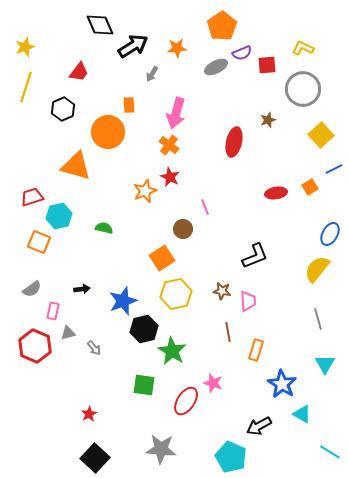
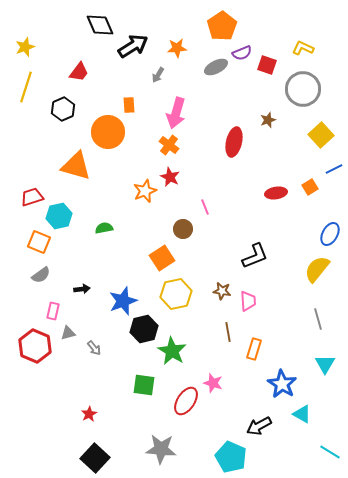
red square at (267, 65): rotated 24 degrees clockwise
gray arrow at (152, 74): moved 6 px right, 1 px down
green semicircle at (104, 228): rotated 24 degrees counterclockwise
gray semicircle at (32, 289): moved 9 px right, 14 px up
orange rectangle at (256, 350): moved 2 px left, 1 px up
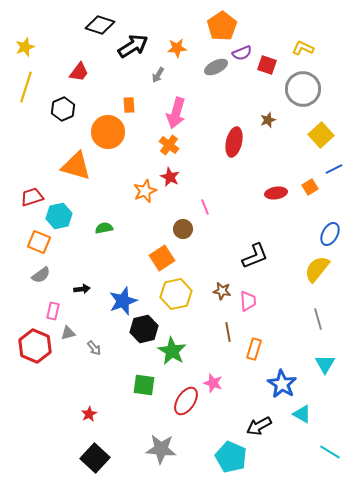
black diamond at (100, 25): rotated 48 degrees counterclockwise
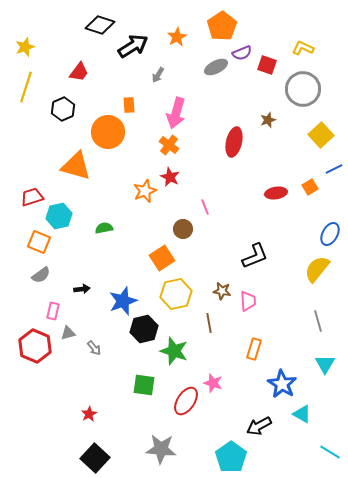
orange star at (177, 48): moved 11 px up; rotated 24 degrees counterclockwise
gray line at (318, 319): moved 2 px down
brown line at (228, 332): moved 19 px left, 9 px up
green star at (172, 351): moved 2 px right; rotated 12 degrees counterclockwise
cyan pentagon at (231, 457): rotated 12 degrees clockwise
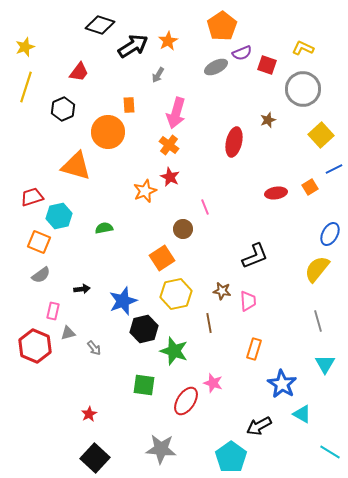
orange star at (177, 37): moved 9 px left, 4 px down
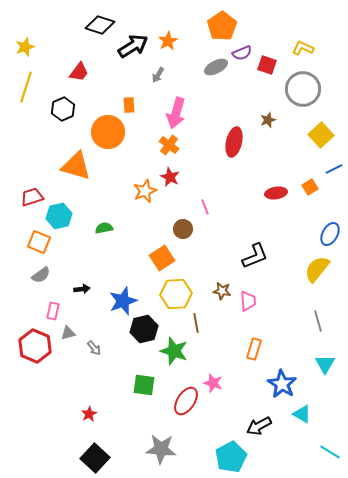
yellow hexagon at (176, 294): rotated 8 degrees clockwise
brown line at (209, 323): moved 13 px left
cyan pentagon at (231, 457): rotated 8 degrees clockwise
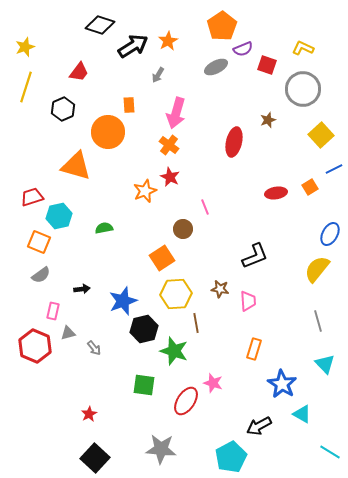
purple semicircle at (242, 53): moved 1 px right, 4 px up
brown star at (222, 291): moved 2 px left, 2 px up
cyan triangle at (325, 364): rotated 15 degrees counterclockwise
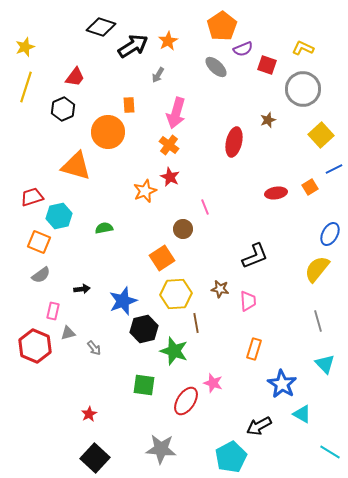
black diamond at (100, 25): moved 1 px right, 2 px down
gray ellipse at (216, 67): rotated 70 degrees clockwise
red trapezoid at (79, 72): moved 4 px left, 5 px down
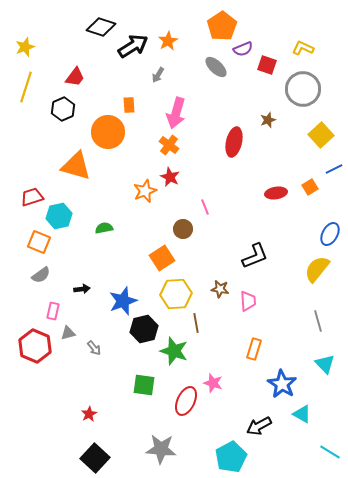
red ellipse at (186, 401): rotated 8 degrees counterclockwise
